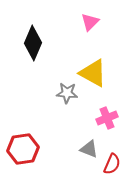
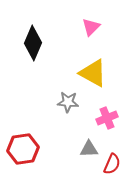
pink triangle: moved 1 px right, 5 px down
gray star: moved 1 px right, 9 px down
gray triangle: rotated 24 degrees counterclockwise
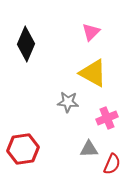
pink triangle: moved 5 px down
black diamond: moved 7 px left, 1 px down
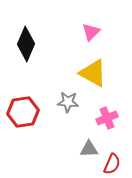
red hexagon: moved 37 px up
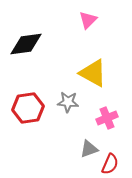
pink triangle: moved 3 px left, 12 px up
black diamond: rotated 60 degrees clockwise
red hexagon: moved 5 px right, 4 px up
gray triangle: rotated 18 degrees counterclockwise
red semicircle: moved 2 px left
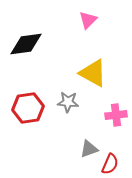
pink cross: moved 9 px right, 3 px up; rotated 15 degrees clockwise
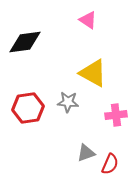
pink triangle: rotated 42 degrees counterclockwise
black diamond: moved 1 px left, 2 px up
gray triangle: moved 3 px left, 4 px down
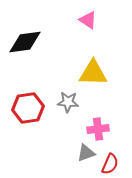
yellow triangle: rotated 28 degrees counterclockwise
pink cross: moved 18 px left, 14 px down
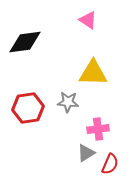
gray triangle: rotated 12 degrees counterclockwise
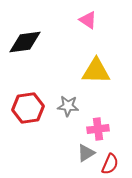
yellow triangle: moved 3 px right, 2 px up
gray star: moved 4 px down
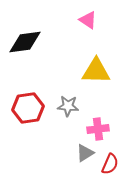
gray triangle: moved 1 px left
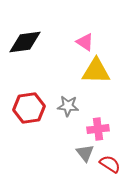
pink triangle: moved 3 px left, 22 px down
red hexagon: moved 1 px right
gray triangle: rotated 36 degrees counterclockwise
red semicircle: rotated 80 degrees counterclockwise
